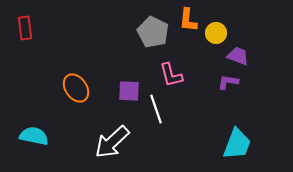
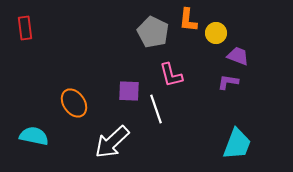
orange ellipse: moved 2 px left, 15 px down
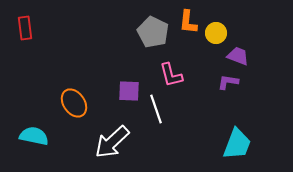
orange L-shape: moved 2 px down
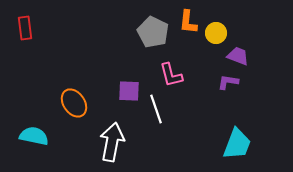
white arrow: rotated 144 degrees clockwise
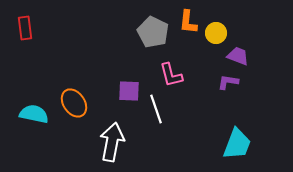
cyan semicircle: moved 22 px up
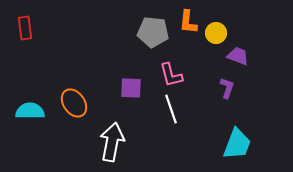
gray pentagon: rotated 20 degrees counterclockwise
purple L-shape: moved 1 px left, 6 px down; rotated 100 degrees clockwise
purple square: moved 2 px right, 3 px up
white line: moved 15 px right
cyan semicircle: moved 4 px left, 3 px up; rotated 12 degrees counterclockwise
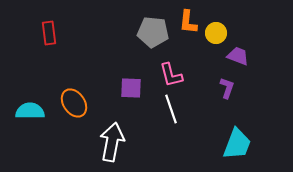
red rectangle: moved 24 px right, 5 px down
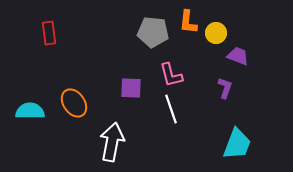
purple L-shape: moved 2 px left
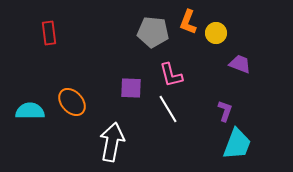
orange L-shape: rotated 15 degrees clockwise
purple trapezoid: moved 2 px right, 8 px down
purple L-shape: moved 23 px down
orange ellipse: moved 2 px left, 1 px up; rotated 8 degrees counterclockwise
white line: moved 3 px left; rotated 12 degrees counterclockwise
